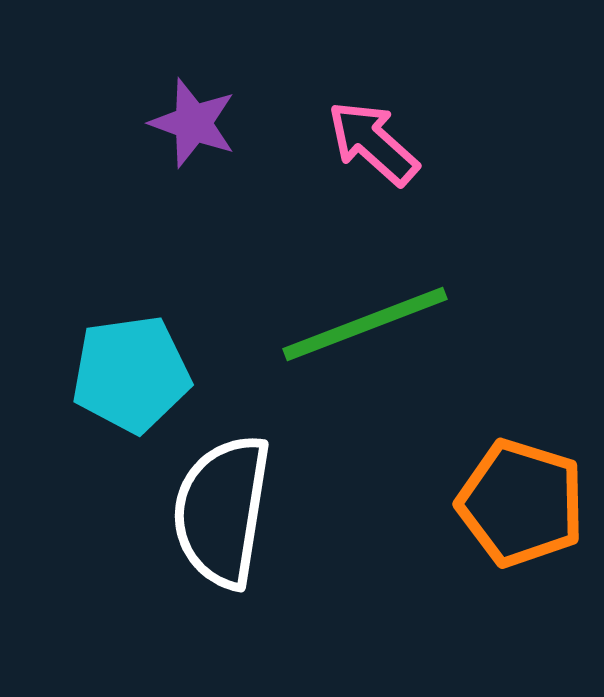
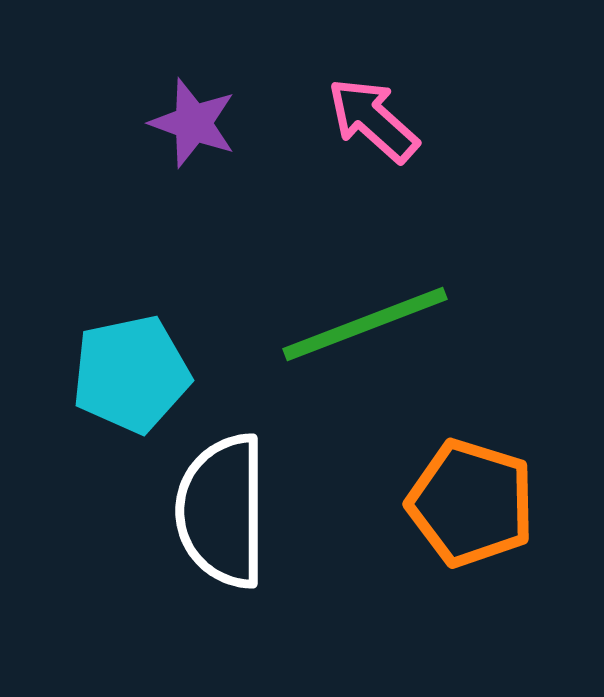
pink arrow: moved 23 px up
cyan pentagon: rotated 4 degrees counterclockwise
orange pentagon: moved 50 px left
white semicircle: rotated 9 degrees counterclockwise
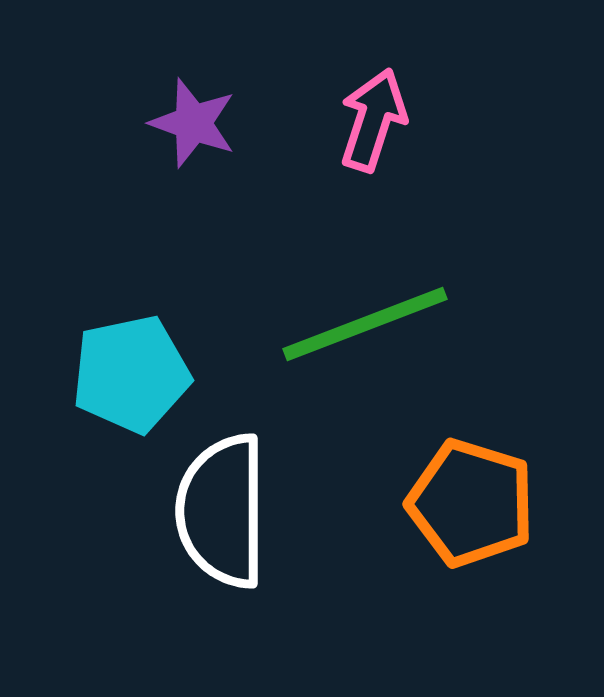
pink arrow: rotated 66 degrees clockwise
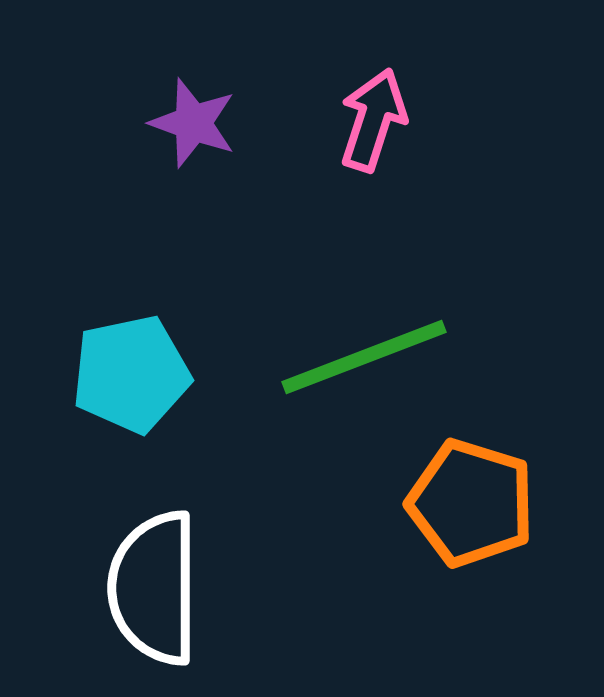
green line: moved 1 px left, 33 px down
white semicircle: moved 68 px left, 77 px down
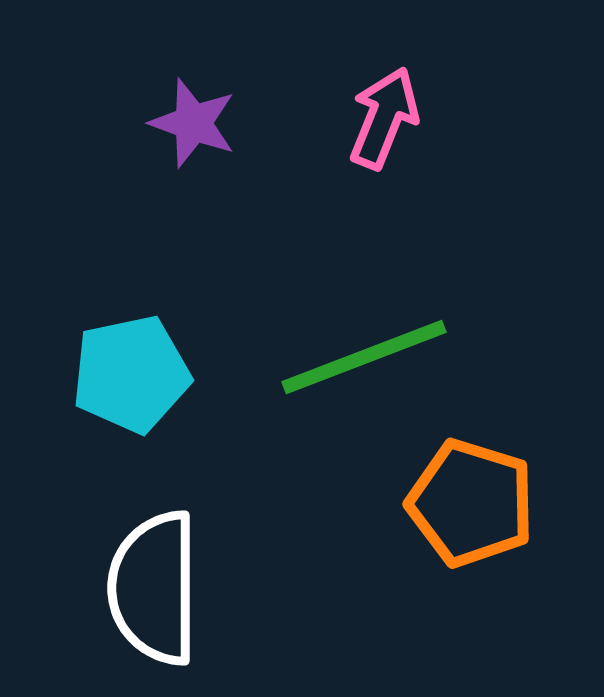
pink arrow: moved 11 px right, 2 px up; rotated 4 degrees clockwise
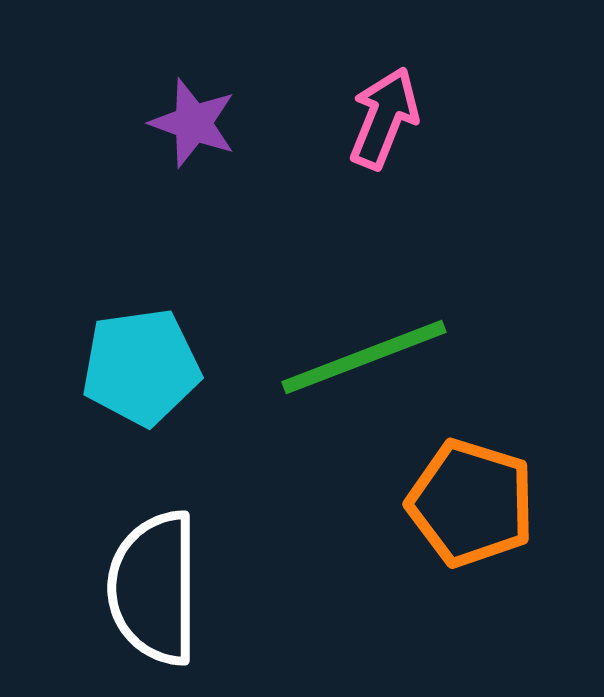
cyan pentagon: moved 10 px right, 7 px up; rotated 4 degrees clockwise
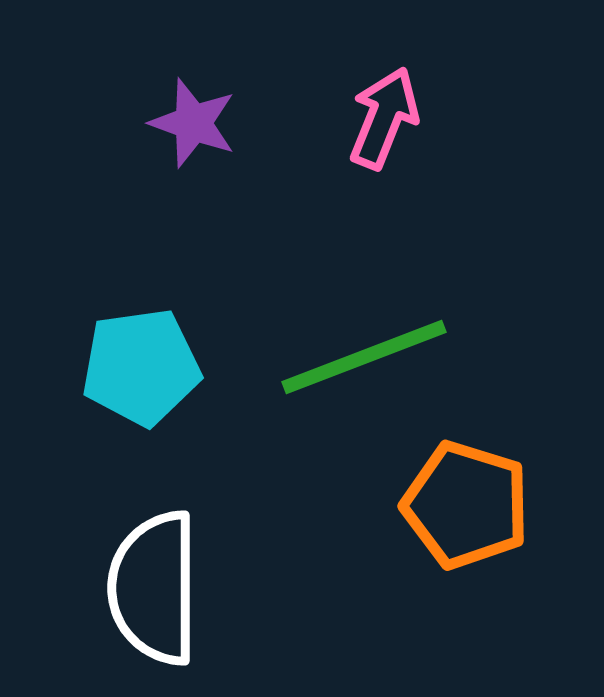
orange pentagon: moved 5 px left, 2 px down
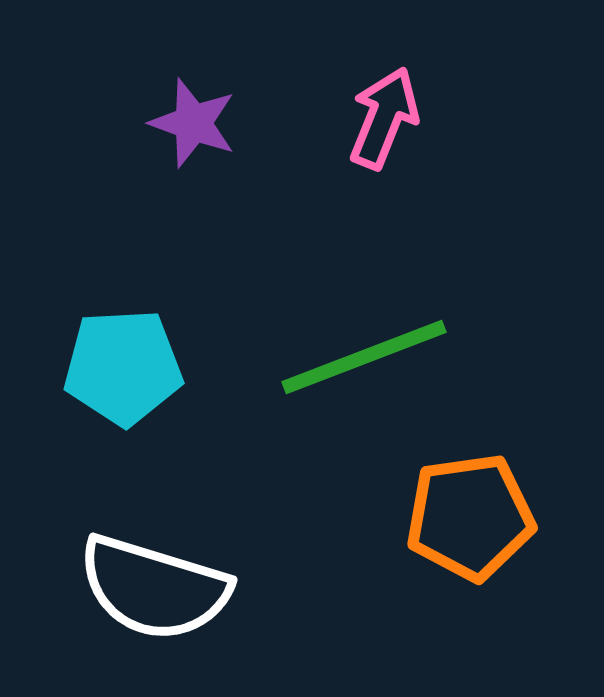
cyan pentagon: moved 18 px left; rotated 5 degrees clockwise
orange pentagon: moved 4 px right, 12 px down; rotated 25 degrees counterclockwise
white semicircle: rotated 73 degrees counterclockwise
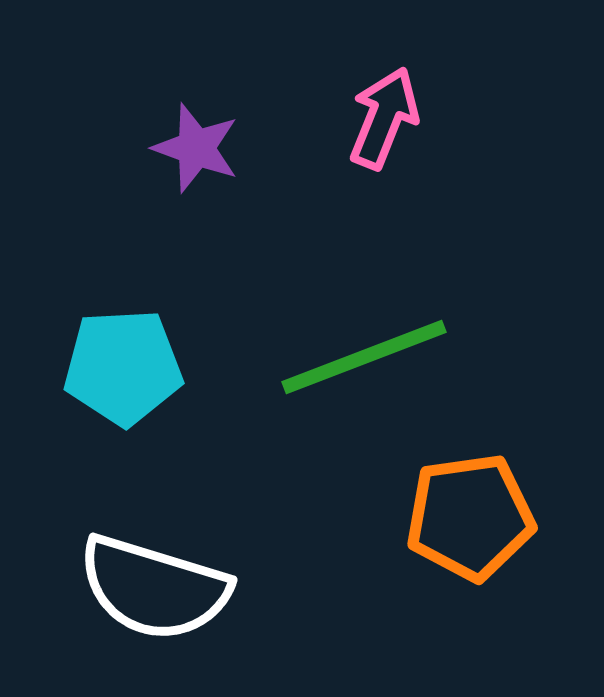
purple star: moved 3 px right, 25 px down
